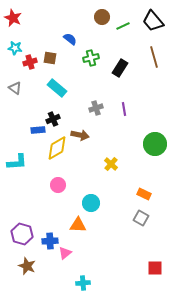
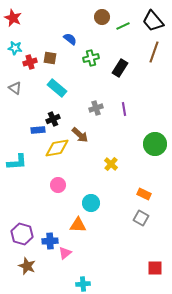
brown line: moved 5 px up; rotated 35 degrees clockwise
brown arrow: rotated 30 degrees clockwise
yellow diamond: rotated 20 degrees clockwise
cyan cross: moved 1 px down
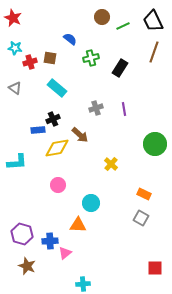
black trapezoid: rotated 15 degrees clockwise
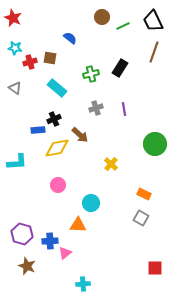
blue semicircle: moved 1 px up
green cross: moved 16 px down
black cross: moved 1 px right
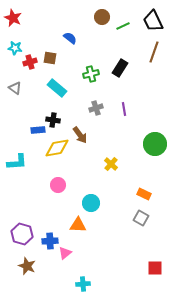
black cross: moved 1 px left, 1 px down; rotated 32 degrees clockwise
brown arrow: rotated 12 degrees clockwise
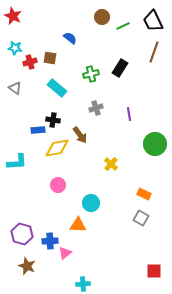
red star: moved 2 px up
purple line: moved 5 px right, 5 px down
red square: moved 1 px left, 3 px down
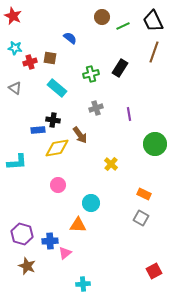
red square: rotated 28 degrees counterclockwise
